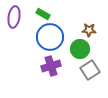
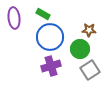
purple ellipse: moved 1 px down; rotated 15 degrees counterclockwise
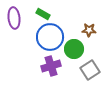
green circle: moved 6 px left
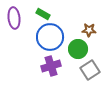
green circle: moved 4 px right
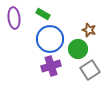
brown star: rotated 16 degrees clockwise
blue circle: moved 2 px down
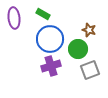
gray square: rotated 12 degrees clockwise
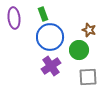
green rectangle: rotated 40 degrees clockwise
blue circle: moved 2 px up
green circle: moved 1 px right, 1 px down
purple cross: rotated 18 degrees counterclockwise
gray square: moved 2 px left, 7 px down; rotated 18 degrees clockwise
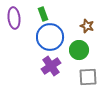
brown star: moved 2 px left, 4 px up
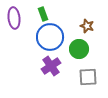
green circle: moved 1 px up
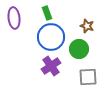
green rectangle: moved 4 px right, 1 px up
blue circle: moved 1 px right
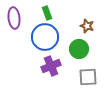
blue circle: moved 6 px left
purple cross: rotated 12 degrees clockwise
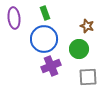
green rectangle: moved 2 px left
blue circle: moved 1 px left, 2 px down
